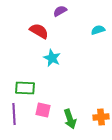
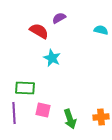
purple semicircle: moved 1 px left, 7 px down
cyan semicircle: moved 3 px right; rotated 32 degrees clockwise
purple line: moved 1 px up
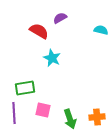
purple semicircle: moved 1 px right
green rectangle: rotated 12 degrees counterclockwise
orange cross: moved 4 px left
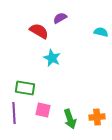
cyan semicircle: moved 2 px down
green rectangle: rotated 18 degrees clockwise
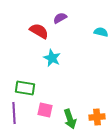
pink square: moved 2 px right
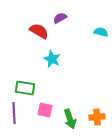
cyan star: moved 1 px down
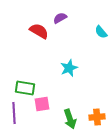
cyan semicircle: rotated 144 degrees counterclockwise
cyan star: moved 17 px right, 9 px down; rotated 24 degrees clockwise
pink square: moved 3 px left, 6 px up; rotated 21 degrees counterclockwise
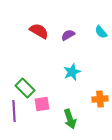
purple semicircle: moved 8 px right, 17 px down
cyan star: moved 3 px right, 4 px down
green rectangle: rotated 36 degrees clockwise
purple line: moved 2 px up
orange cross: moved 3 px right, 18 px up
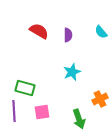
purple semicircle: rotated 120 degrees clockwise
green rectangle: rotated 30 degrees counterclockwise
orange cross: rotated 21 degrees counterclockwise
pink square: moved 8 px down
green arrow: moved 9 px right
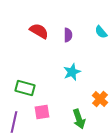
orange cross: rotated 21 degrees counterclockwise
purple line: moved 11 px down; rotated 15 degrees clockwise
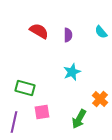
green arrow: rotated 48 degrees clockwise
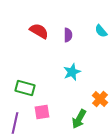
cyan semicircle: moved 1 px up
purple line: moved 1 px right, 1 px down
